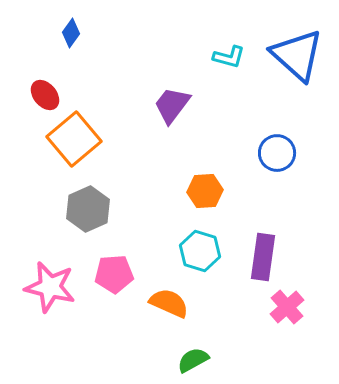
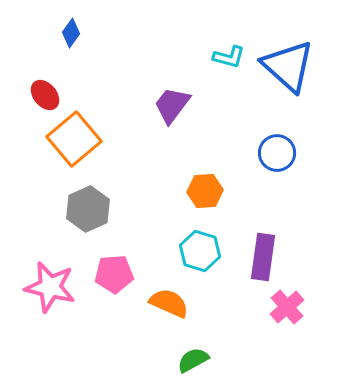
blue triangle: moved 9 px left, 11 px down
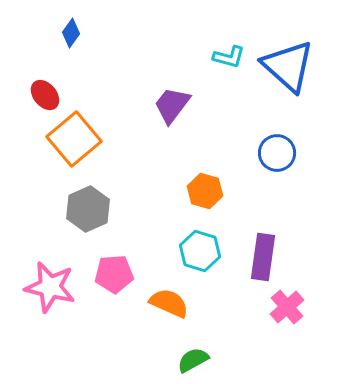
orange hexagon: rotated 20 degrees clockwise
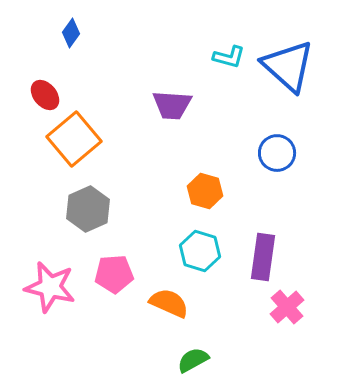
purple trapezoid: rotated 123 degrees counterclockwise
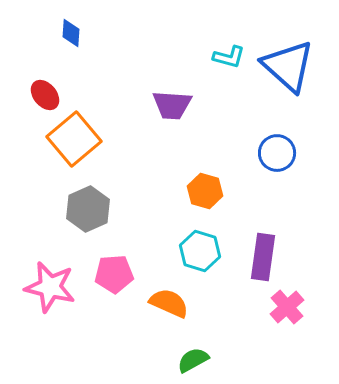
blue diamond: rotated 32 degrees counterclockwise
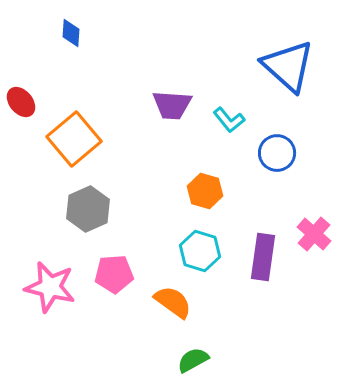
cyan L-shape: moved 63 px down; rotated 36 degrees clockwise
red ellipse: moved 24 px left, 7 px down
orange semicircle: moved 4 px right, 1 px up; rotated 12 degrees clockwise
pink cross: moved 27 px right, 73 px up; rotated 8 degrees counterclockwise
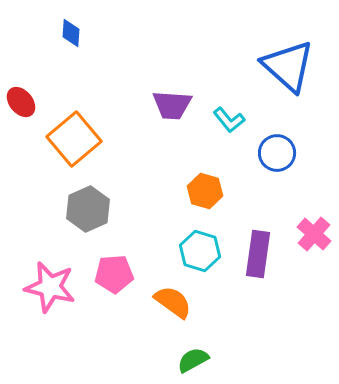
purple rectangle: moved 5 px left, 3 px up
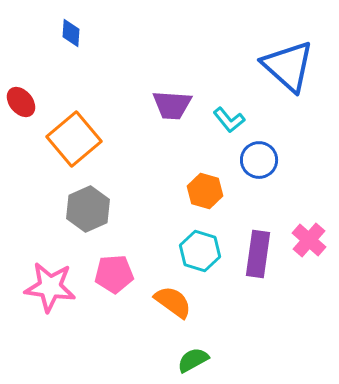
blue circle: moved 18 px left, 7 px down
pink cross: moved 5 px left, 6 px down
pink star: rotated 6 degrees counterclockwise
